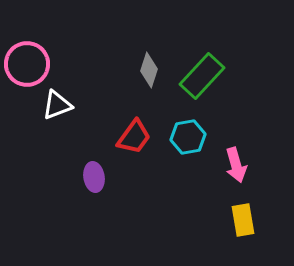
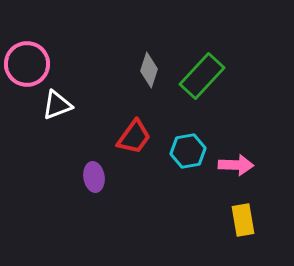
cyan hexagon: moved 14 px down
pink arrow: rotated 72 degrees counterclockwise
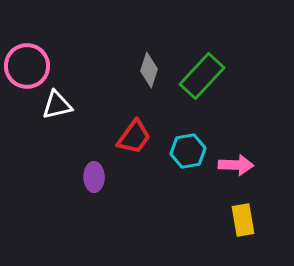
pink circle: moved 2 px down
white triangle: rotated 8 degrees clockwise
purple ellipse: rotated 8 degrees clockwise
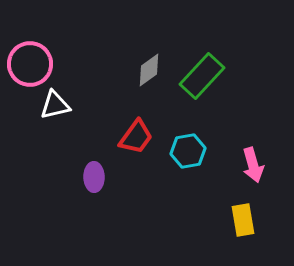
pink circle: moved 3 px right, 2 px up
gray diamond: rotated 36 degrees clockwise
white triangle: moved 2 px left
red trapezoid: moved 2 px right
pink arrow: moved 17 px right; rotated 72 degrees clockwise
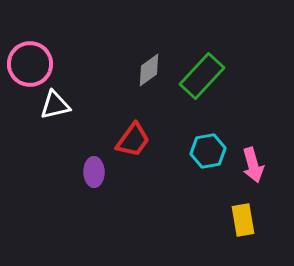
red trapezoid: moved 3 px left, 3 px down
cyan hexagon: moved 20 px right
purple ellipse: moved 5 px up
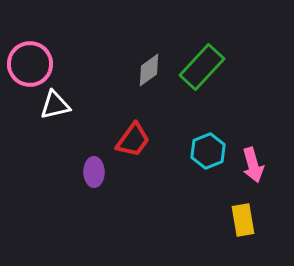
green rectangle: moved 9 px up
cyan hexagon: rotated 12 degrees counterclockwise
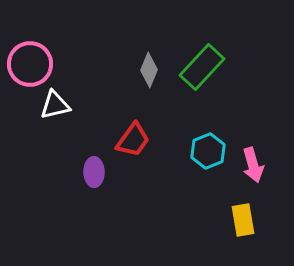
gray diamond: rotated 32 degrees counterclockwise
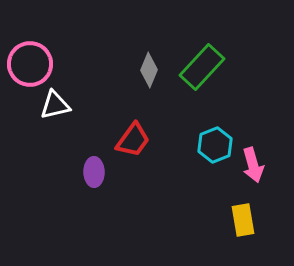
cyan hexagon: moved 7 px right, 6 px up
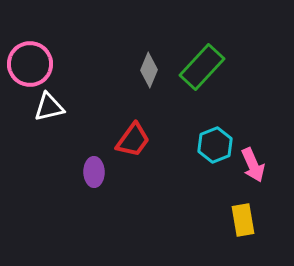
white triangle: moved 6 px left, 2 px down
pink arrow: rotated 8 degrees counterclockwise
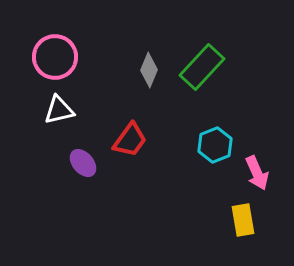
pink circle: moved 25 px right, 7 px up
white triangle: moved 10 px right, 3 px down
red trapezoid: moved 3 px left
pink arrow: moved 4 px right, 8 px down
purple ellipse: moved 11 px left, 9 px up; rotated 40 degrees counterclockwise
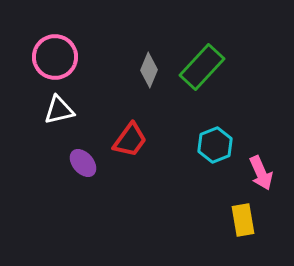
pink arrow: moved 4 px right
